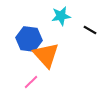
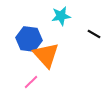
black line: moved 4 px right, 4 px down
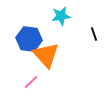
black line: rotated 40 degrees clockwise
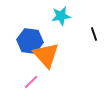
blue hexagon: moved 1 px right, 2 px down
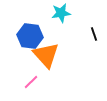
cyan star: moved 3 px up
blue hexagon: moved 5 px up
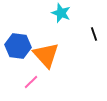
cyan star: rotated 30 degrees clockwise
blue hexagon: moved 12 px left, 10 px down
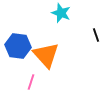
black line: moved 2 px right, 1 px down
pink line: rotated 28 degrees counterclockwise
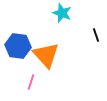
cyan star: moved 1 px right
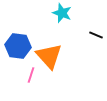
black line: rotated 48 degrees counterclockwise
orange triangle: moved 3 px right, 1 px down
pink line: moved 7 px up
